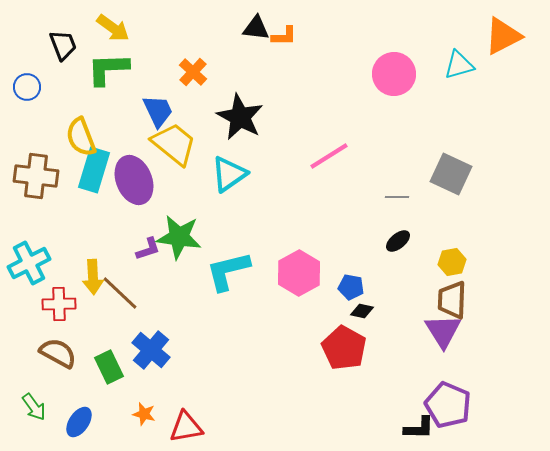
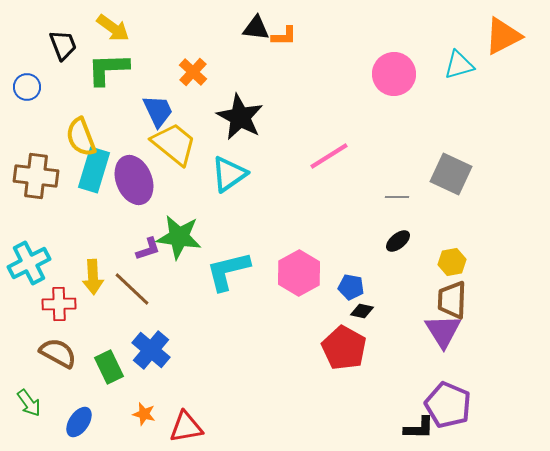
brown line at (120, 293): moved 12 px right, 4 px up
green arrow at (34, 407): moved 5 px left, 4 px up
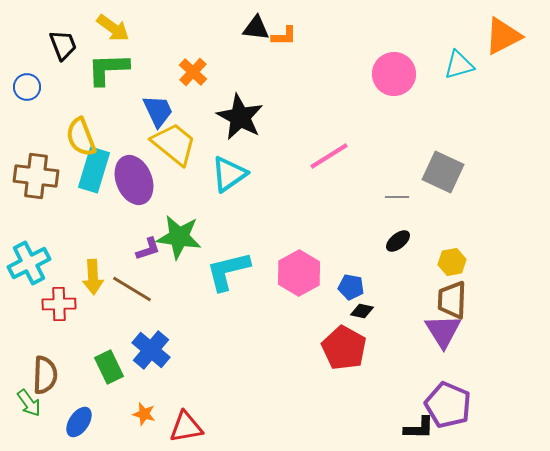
gray square at (451, 174): moved 8 px left, 2 px up
brown line at (132, 289): rotated 12 degrees counterclockwise
brown semicircle at (58, 353): moved 13 px left, 22 px down; rotated 63 degrees clockwise
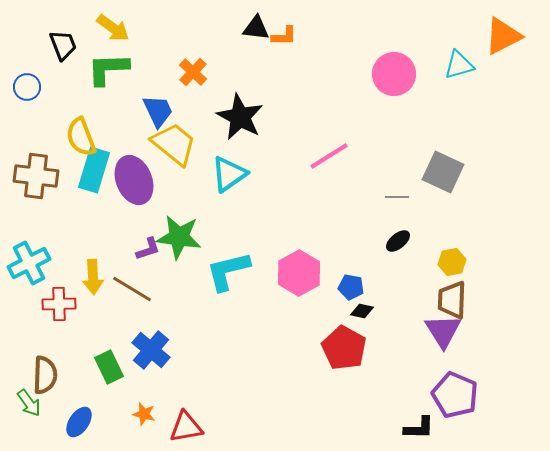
purple pentagon at (448, 405): moved 7 px right, 10 px up
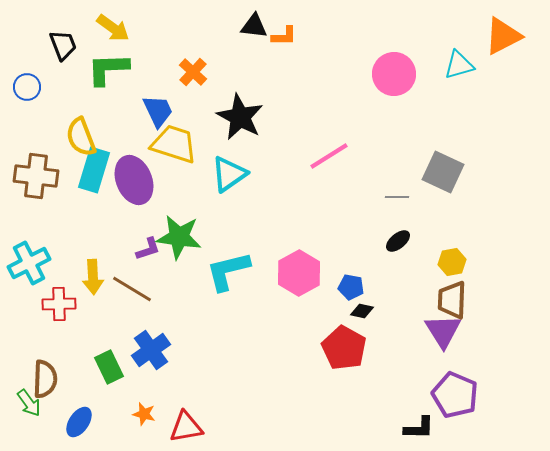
black triangle at (256, 28): moved 2 px left, 2 px up
yellow trapezoid at (174, 144): rotated 21 degrees counterclockwise
blue cross at (151, 350): rotated 15 degrees clockwise
brown semicircle at (45, 375): moved 4 px down
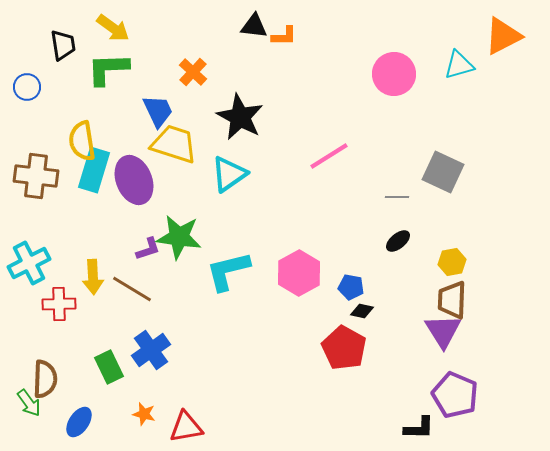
black trapezoid at (63, 45): rotated 12 degrees clockwise
yellow semicircle at (81, 137): moved 1 px right, 4 px down; rotated 12 degrees clockwise
